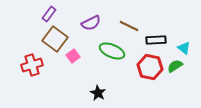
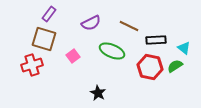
brown square: moved 11 px left; rotated 20 degrees counterclockwise
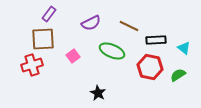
brown square: moved 1 px left; rotated 20 degrees counterclockwise
green semicircle: moved 3 px right, 9 px down
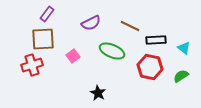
purple rectangle: moved 2 px left
brown line: moved 1 px right
green semicircle: moved 3 px right, 1 px down
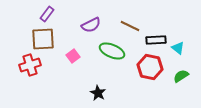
purple semicircle: moved 2 px down
cyan triangle: moved 6 px left
red cross: moved 2 px left
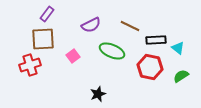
black star: moved 1 px down; rotated 21 degrees clockwise
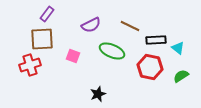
brown square: moved 1 px left
pink square: rotated 32 degrees counterclockwise
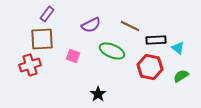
black star: rotated 14 degrees counterclockwise
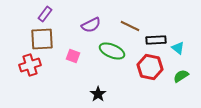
purple rectangle: moved 2 px left
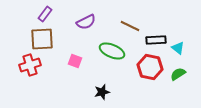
purple semicircle: moved 5 px left, 3 px up
pink square: moved 2 px right, 5 px down
green semicircle: moved 3 px left, 2 px up
black star: moved 4 px right, 2 px up; rotated 21 degrees clockwise
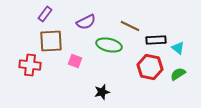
brown square: moved 9 px right, 2 px down
green ellipse: moved 3 px left, 6 px up; rotated 10 degrees counterclockwise
red cross: rotated 25 degrees clockwise
